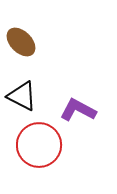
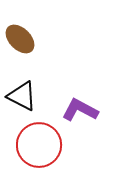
brown ellipse: moved 1 px left, 3 px up
purple L-shape: moved 2 px right
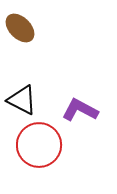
brown ellipse: moved 11 px up
black triangle: moved 4 px down
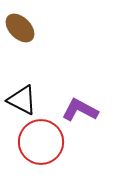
red circle: moved 2 px right, 3 px up
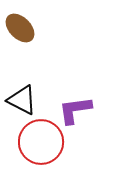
purple L-shape: moved 5 px left; rotated 36 degrees counterclockwise
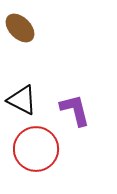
purple L-shape: rotated 84 degrees clockwise
red circle: moved 5 px left, 7 px down
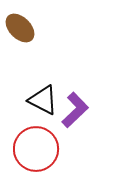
black triangle: moved 21 px right
purple L-shape: rotated 60 degrees clockwise
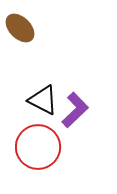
red circle: moved 2 px right, 2 px up
